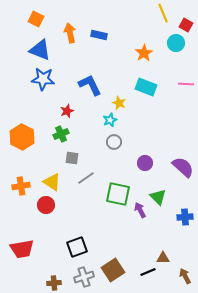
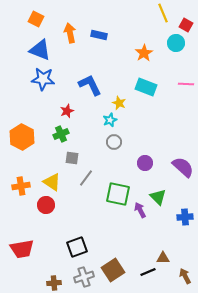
gray line: rotated 18 degrees counterclockwise
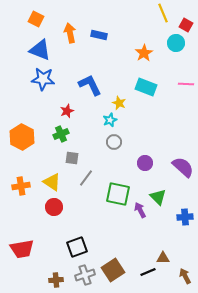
red circle: moved 8 px right, 2 px down
gray cross: moved 1 px right, 2 px up
brown cross: moved 2 px right, 3 px up
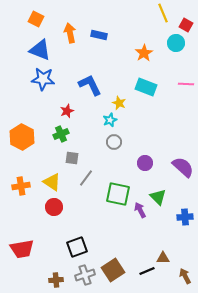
black line: moved 1 px left, 1 px up
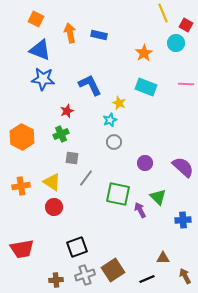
blue cross: moved 2 px left, 3 px down
black line: moved 8 px down
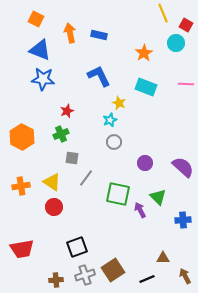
blue L-shape: moved 9 px right, 9 px up
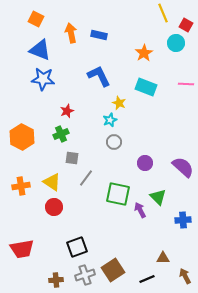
orange arrow: moved 1 px right
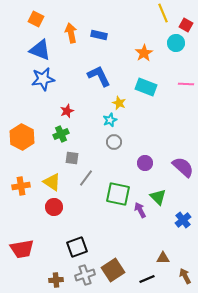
blue star: rotated 15 degrees counterclockwise
blue cross: rotated 35 degrees counterclockwise
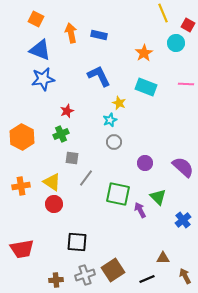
red square: moved 2 px right
red circle: moved 3 px up
black square: moved 5 px up; rotated 25 degrees clockwise
